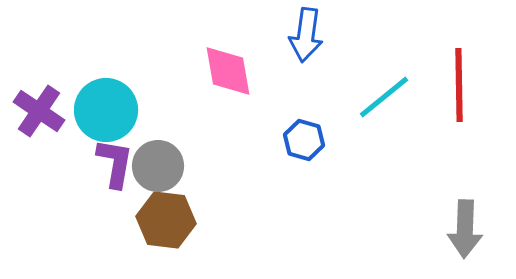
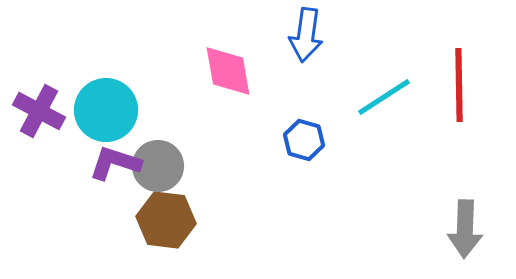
cyan line: rotated 6 degrees clockwise
purple cross: rotated 6 degrees counterclockwise
purple L-shape: rotated 82 degrees counterclockwise
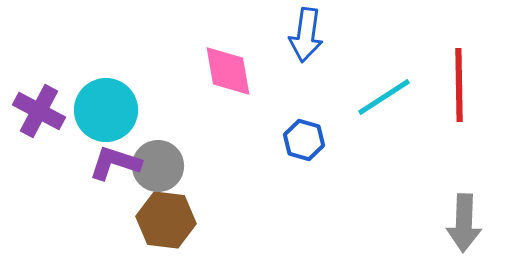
gray arrow: moved 1 px left, 6 px up
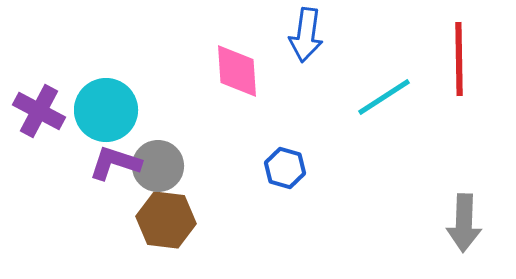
pink diamond: moved 9 px right; rotated 6 degrees clockwise
red line: moved 26 px up
blue hexagon: moved 19 px left, 28 px down
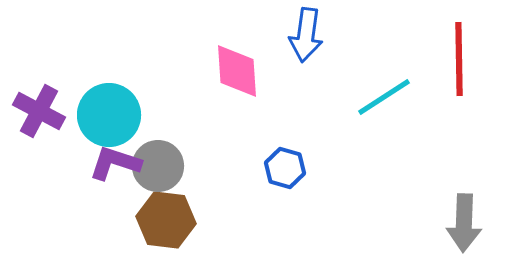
cyan circle: moved 3 px right, 5 px down
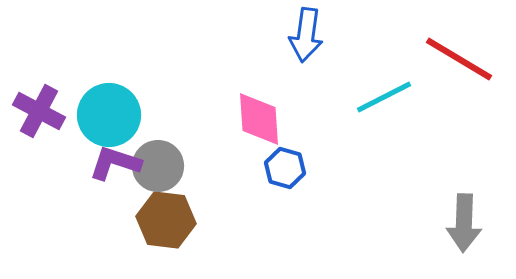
red line: rotated 58 degrees counterclockwise
pink diamond: moved 22 px right, 48 px down
cyan line: rotated 6 degrees clockwise
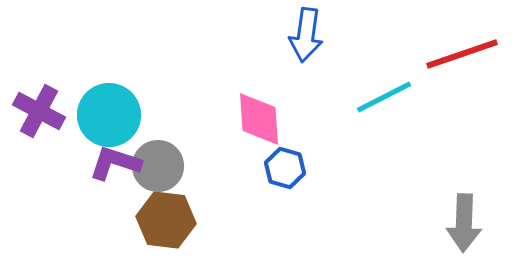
red line: moved 3 px right, 5 px up; rotated 50 degrees counterclockwise
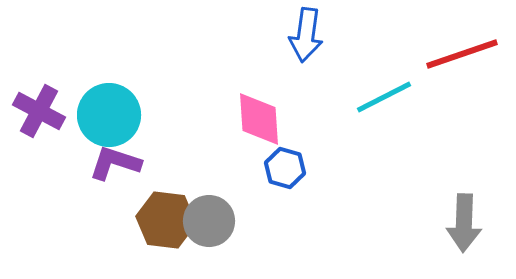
gray circle: moved 51 px right, 55 px down
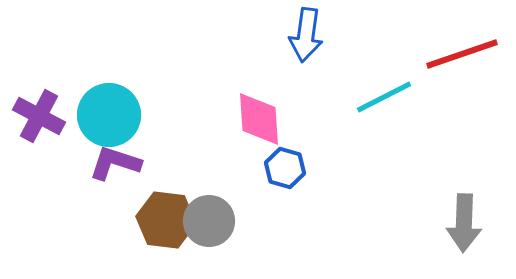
purple cross: moved 5 px down
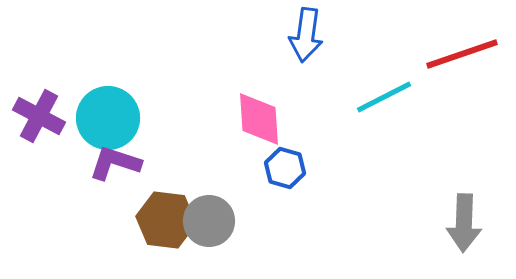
cyan circle: moved 1 px left, 3 px down
